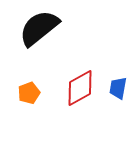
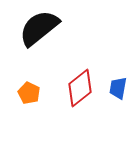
red diamond: rotated 9 degrees counterclockwise
orange pentagon: rotated 25 degrees counterclockwise
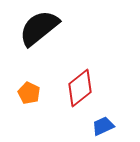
blue trapezoid: moved 15 px left, 38 px down; rotated 55 degrees clockwise
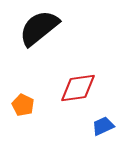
red diamond: moved 2 px left; rotated 30 degrees clockwise
orange pentagon: moved 6 px left, 12 px down
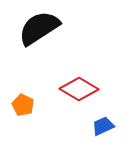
black semicircle: rotated 6 degrees clockwise
red diamond: moved 1 px right, 1 px down; rotated 39 degrees clockwise
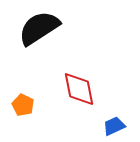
red diamond: rotated 48 degrees clockwise
blue trapezoid: moved 11 px right
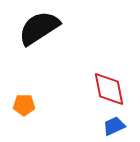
red diamond: moved 30 px right
orange pentagon: moved 1 px right; rotated 25 degrees counterclockwise
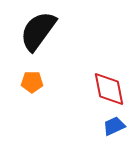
black semicircle: moved 1 px left, 3 px down; rotated 21 degrees counterclockwise
orange pentagon: moved 8 px right, 23 px up
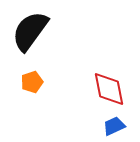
black semicircle: moved 8 px left
orange pentagon: rotated 20 degrees counterclockwise
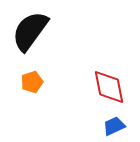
red diamond: moved 2 px up
